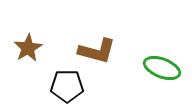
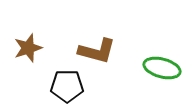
brown star: rotated 12 degrees clockwise
green ellipse: rotated 6 degrees counterclockwise
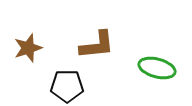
brown L-shape: moved 6 px up; rotated 21 degrees counterclockwise
green ellipse: moved 5 px left
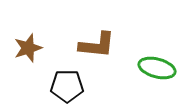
brown L-shape: rotated 12 degrees clockwise
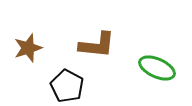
green ellipse: rotated 9 degrees clockwise
black pentagon: rotated 28 degrees clockwise
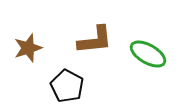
brown L-shape: moved 2 px left, 5 px up; rotated 12 degrees counterclockwise
green ellipse: moved 9 px left, 14 px up; rotated 6 degrees clockwise
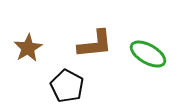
brown L-shape: moved 4 px down
brown star: rotated 12 degrees counterclockwise
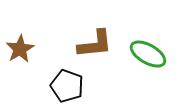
brown star: moved 8 px left, 1 px down
black pentagon: rotated 8 degrees counterclockwise
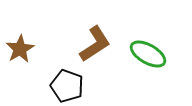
brown L-shape: rotated 27 degrees counterclockwise
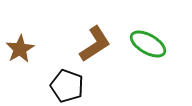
green ellipse: moved 10 px up
